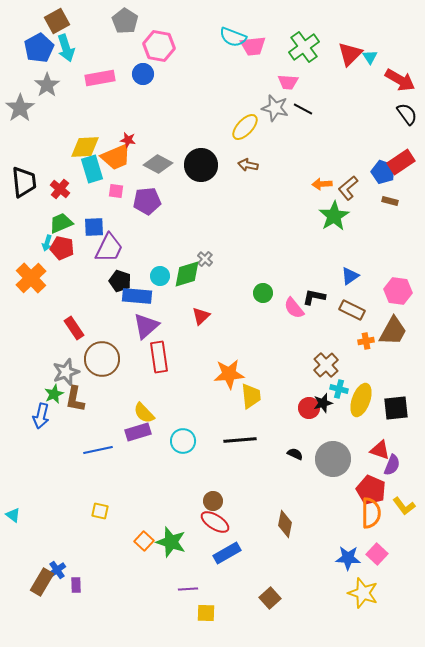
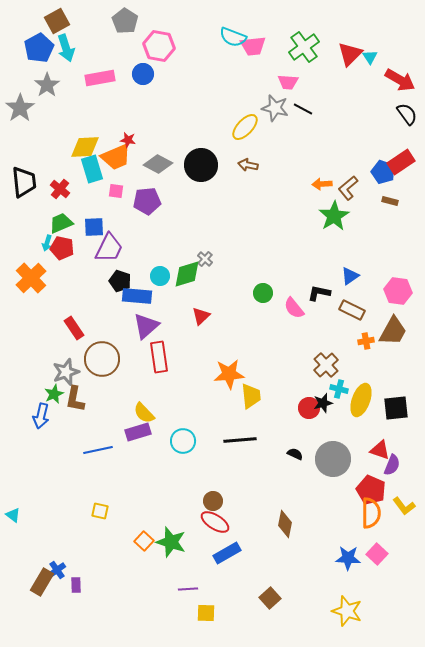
black L-shape at (314, 297): moved 5 px right, 4 px up
yellow star at (363, 593): moved 16 px left, 18 px down
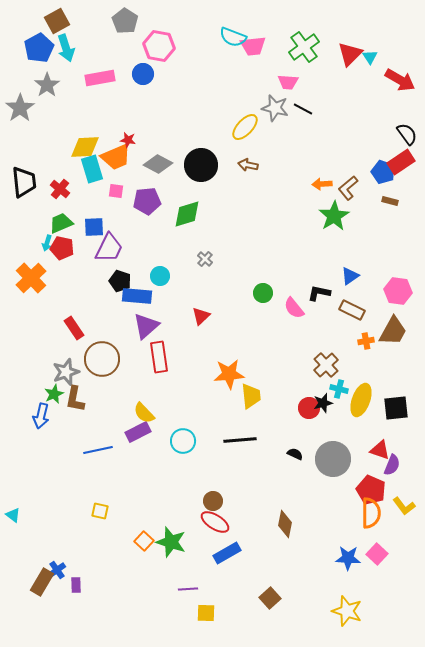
black semicircle at (407, 114): moved 20 px down
green diamond at (187, 274): moved 60 px up
purple rectangle at (138, 432): rotated 10 degrees counterclockwise
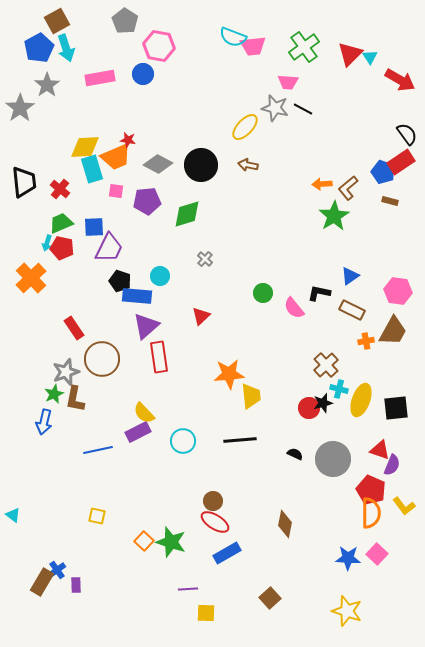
blue arrow at (41, 416): moved 3 px right, 6 px down
yellow square at (100, 511): moved 3 px left, 5 px down
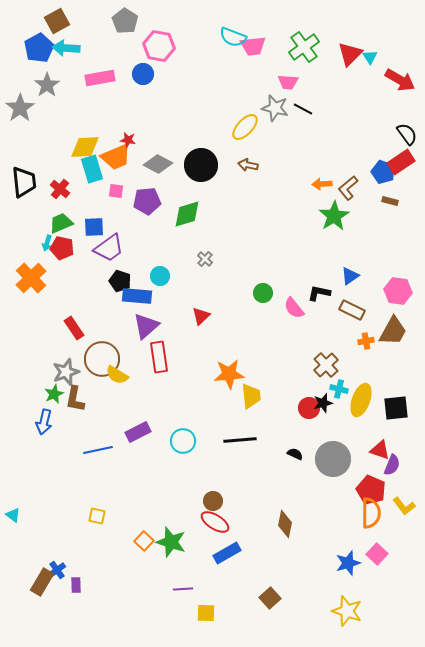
cyan arrow at (66, 48): rotated 112 degrees clockwise
purple trapezoid at (109, 248): rotated 28 degrees clockwise
yellow semicircle at (144, 413): moved 27 px left, 38 px up; rotated 15 degrees counterclockwise
blue star at (348, 558): moved 5 px down; rotated 20 degrees counterclockwise
purple line at (188, 589): moved 5 px left
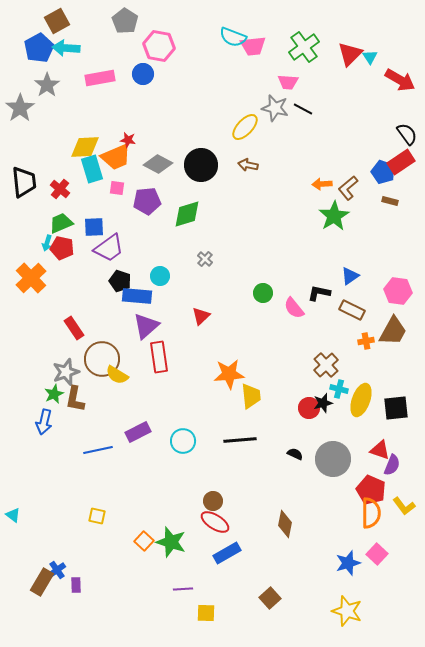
pink square at (116, 191): moved 1 px right, 3 px up
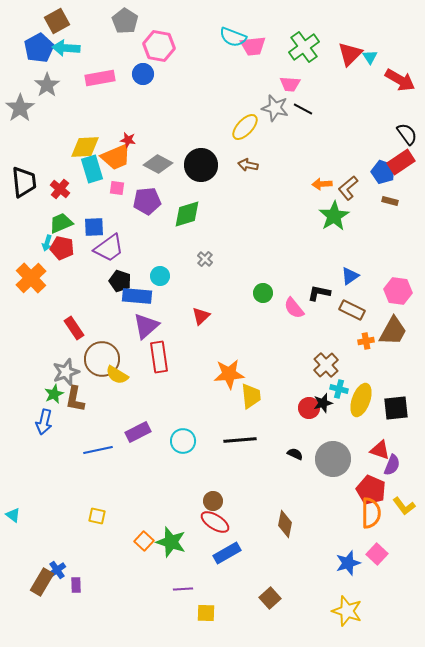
pink trapezoid at (288, 82): moved 2 px right, 2 px down
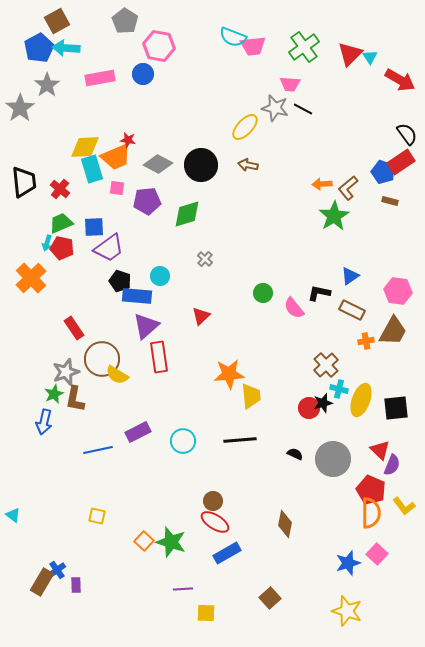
red triangle at (380, 450): rotated 25 degrees clockwise
